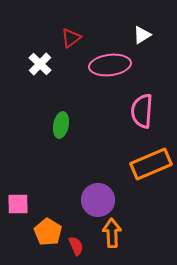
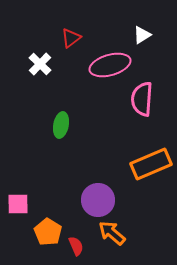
pink ellipse: rotated 9 degrees counterclockwise
pink semicircle: moved 12 px up
orange arrow: rotated 48 degrees counterclockwise
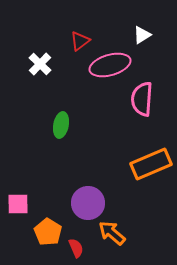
red triangle: moved 9 px right, 3 px down
purple circle: moved 10 px left, 3 px down
red semicircle: moved 2 px down
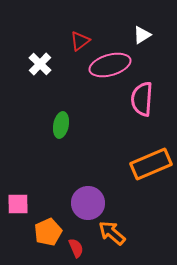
orange pentagon: rotated 16 degrees clockwise
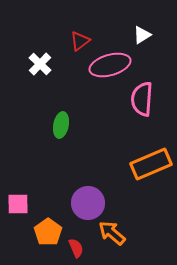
orange pentagon: rotated 12 degrees counterclockwise
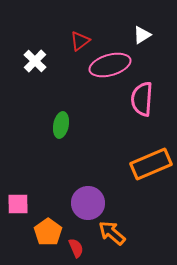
white cross: moved 5 px left, 3 px up
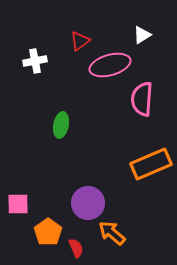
white cross: rotated 35 degrees clockwise
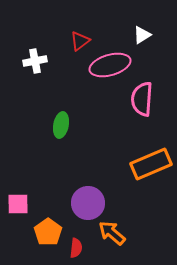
red semicircle: rotated 30 degrees clockwise
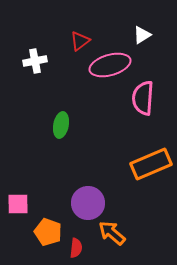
pink semicircle: moved 1 px right, 1 px up
orange pentagon: rotated 16 degrees counterclockwise
